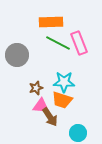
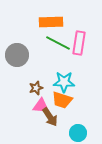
pink rectangle: rotated 30 degrees clockwise
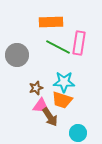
green line: moved 4 px down
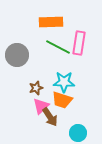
pink triangle: rotated 48 degrees counterclockwise
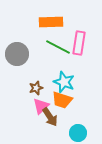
gray circle: moved 1 px up
cyan star: rotated 20 degrees clockwise
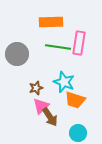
green line: rotated 20 degrees counterclockwise
orange trapezoid: moved 13 px right
